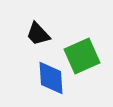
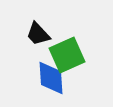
green square: moved 15 px left, 1 px up
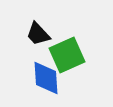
blue diamond: moved 5 px left
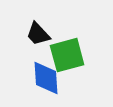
green square: rotated 9 degrees clockwise
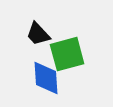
green square: moved 1 px up
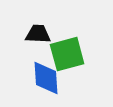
black trapezoid: rotated 136 degrees clockwise
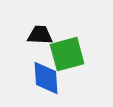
black trapezoid: moved 2 px right, 1 px down
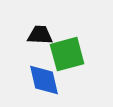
blue diamond: moved 2 px left, 2 px down; rotated 9 degrees counterclockwise
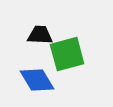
blue diamond: moved 7 px left; rotated 18 degrees counterclockwise
